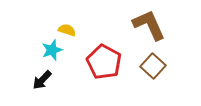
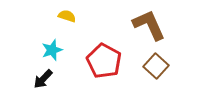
yellow semicircle: moved 14 px up
red pentagon: moved 1 px up
brown square: moved 3 px right
black arrow: moved 1 px right, 1 px up
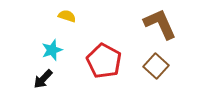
brown L-shape: moved 11 px right, 1 px up
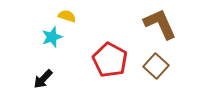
cyan star: moved 13 px up
red pentagon: moved 6 px right, 1 px up
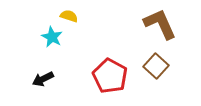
yellow semicircle: moved 2 px right
cyan star: rotated 25 degrees counterclockwise
red pentagon: moved 16 px down
black arrow: rotated 20 degrees clockwise
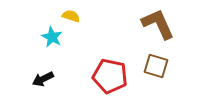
yellow semicircle: moved 2 px right
brown L-shape: moved 2 px left
brown square: rotated 25 degrees counterclockwise
red pentagon: rotated 16 degrees counterclockwise
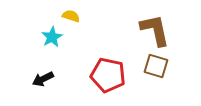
brown L-shape: moved 3 px left, 6 px down; rotated 12 degrees clockwise
cyan star: rotated 15 degrees clockwise
red pentagon: moved 2 px left, 1 px up
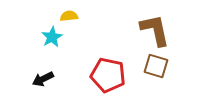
yellow semicircle: moved 2 px left; rotated 24 degrees counterclockwise
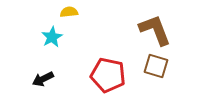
yellow semicircle: moved 4 px up
brown L-shape: rotated 9 degrees counterclockwise
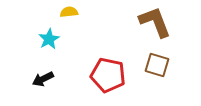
brown L-shape: moved 8 px up
cyan star: moved 3 px left, 2 px down
brown square: moved 1 px right, 1 px up
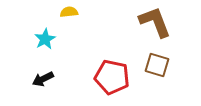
cyan star: moved 4 px left
red pentagon: moved 4 px right, 2 px down
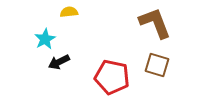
brown L-shape: moved 1 px down
black arrow: moved 16 px right, 17 px up
